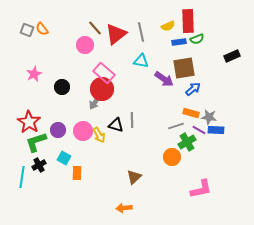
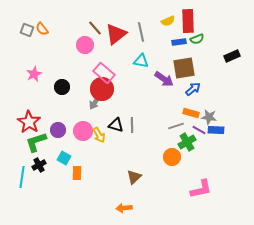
yellow semicircle at (168, 26): moved 5 px up
gray line at (132, 120): moved 5 px down
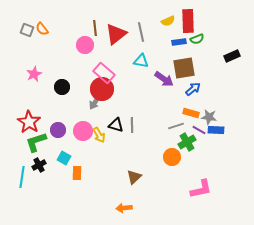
brown line at (95, 28): rotated 35 degrees clockwise
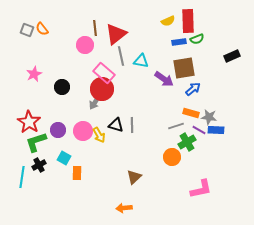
gray line at (141, 32): moved 20 px left, 24 px down
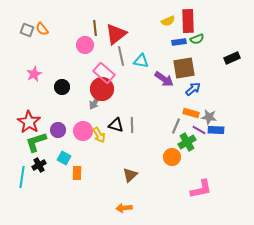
black rectangle at (232, 56): moved 2 px down
gray line at (176, 126): rotated 49 degrees counterclockwise
brown triangle at (134, 177): moved 4 px left, 2 px up
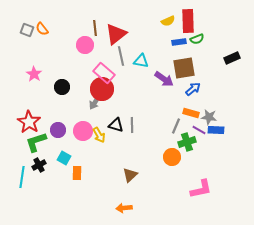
pink star at (34, 74): rotated 14 degrees counterclockwise
green cross at (187, 142): rotated 12 degrees clockwise
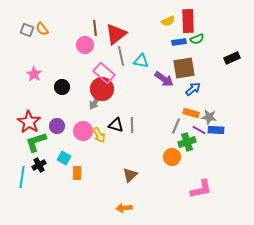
purple circle at (58, 130): moved 1 px left, 4 px up
